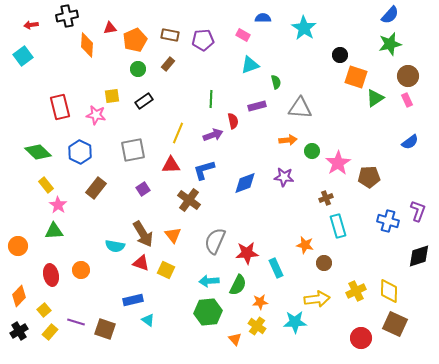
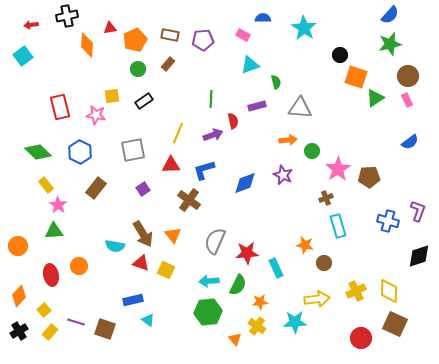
pink star at (338, 163): moved 6 px down
purple star at (284, 177): moved 1 px left, 2 px up; rotated 18 degrees clockwise
orange circle at (81, 270): moved 2 px left, 4 px up
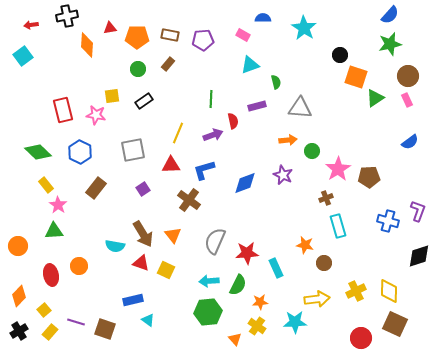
orange pentagon at (135, 40): moved 2 px right, 3 px up; rotated 25 degrees clockwise
red rectangle at (60, 107): moved 3 px right, 3 px down
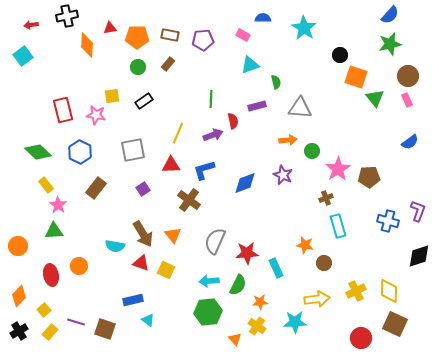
green circle at (138, 69): moved 2 px up
green triangle at (375, 98): rotated 36 degrees counterclockwise
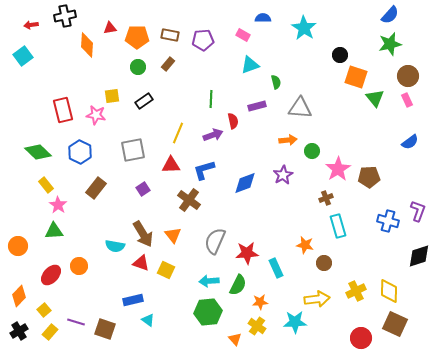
black cross at (67, 16): moved 2 px left
purple star at (283, 175): rotated 18 degrees clockwise
red ellipse at (51, 275): rotated 55 degrees clockwise
